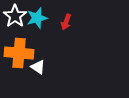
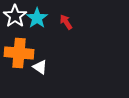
cyan star: rotated 20 degrees counterclockwise
red arrow: rotated 126 degrees clockwise
white triangle: moved 2 px right
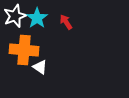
white star: rotated 15 degrees clockwise
orange cross: moved 5 px right, 3 px up
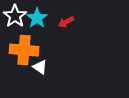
white star: rotated 15 degrees counterclockwise
red arrow: rotated 84 degrees counterclockwise
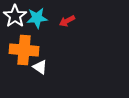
cyan star: rotated 30 degrees clockwise
red arrow: moved 1 px right, 1 px up
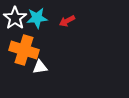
white star: moved 2 px down
orange cross: rotated 12 degrees clockwise
white triangle: rotated 42 degrees counterclockwise
